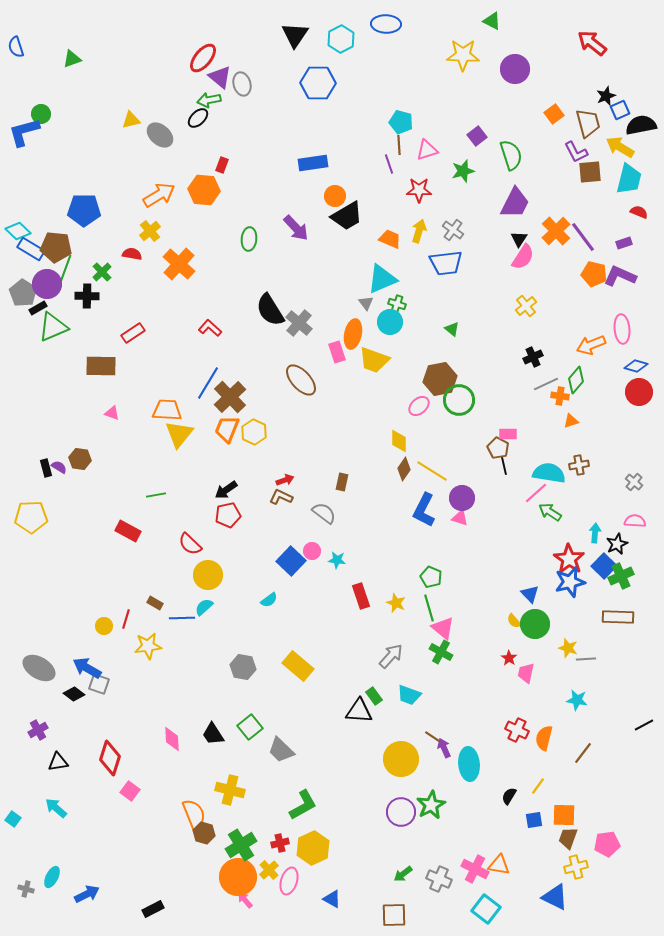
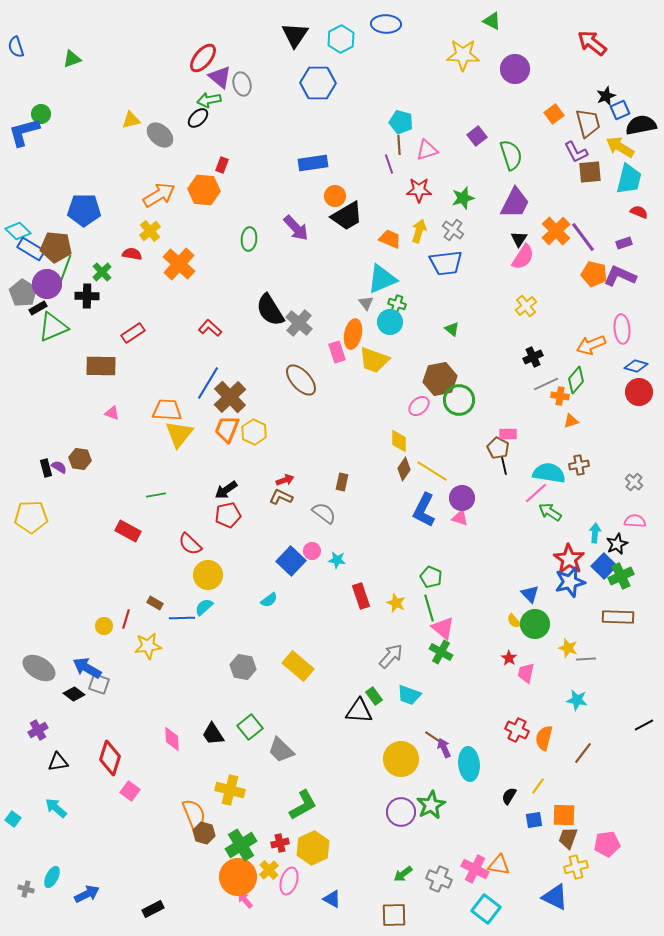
green star at (463, 171): moved 27 px down
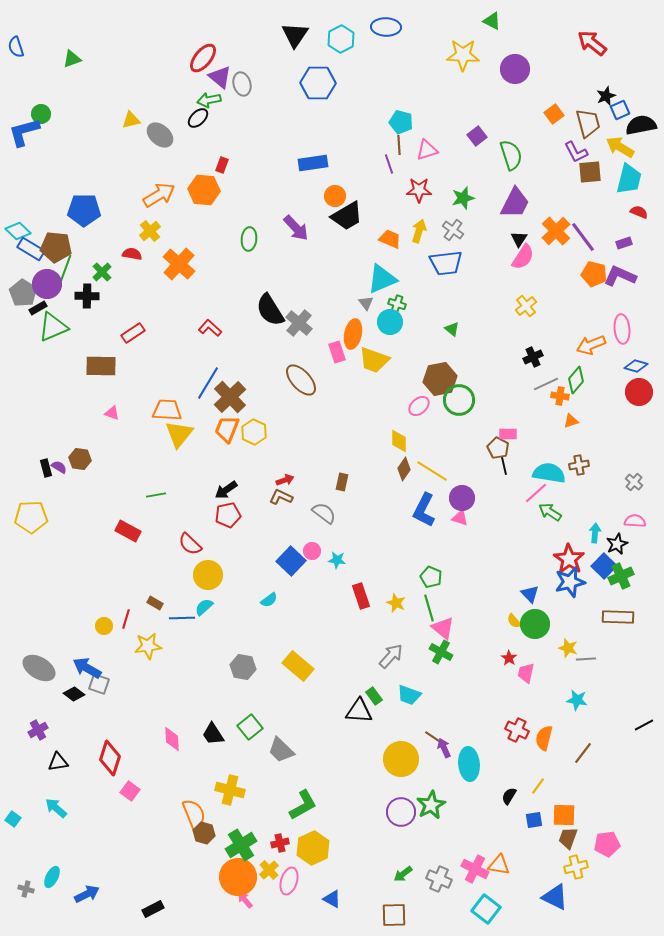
blue ellipse at (386, 24): moved 3 px down
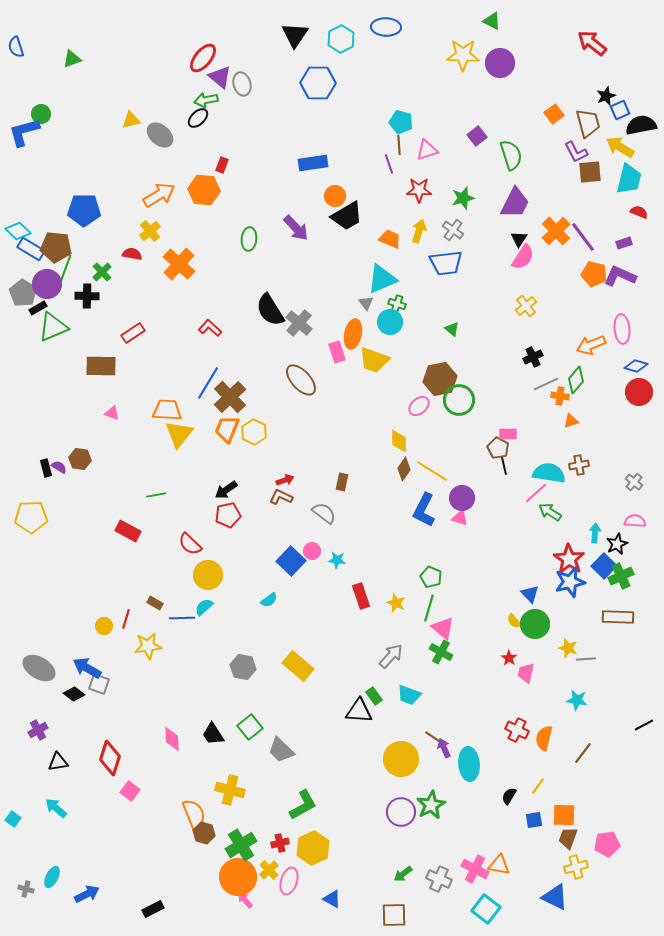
purple circle at (515, 69): moved 15 px left, 6 px up
green arrow at (209, 100): moved 3 px left
green line at (429, 608): rotated 32 degrees clockwise
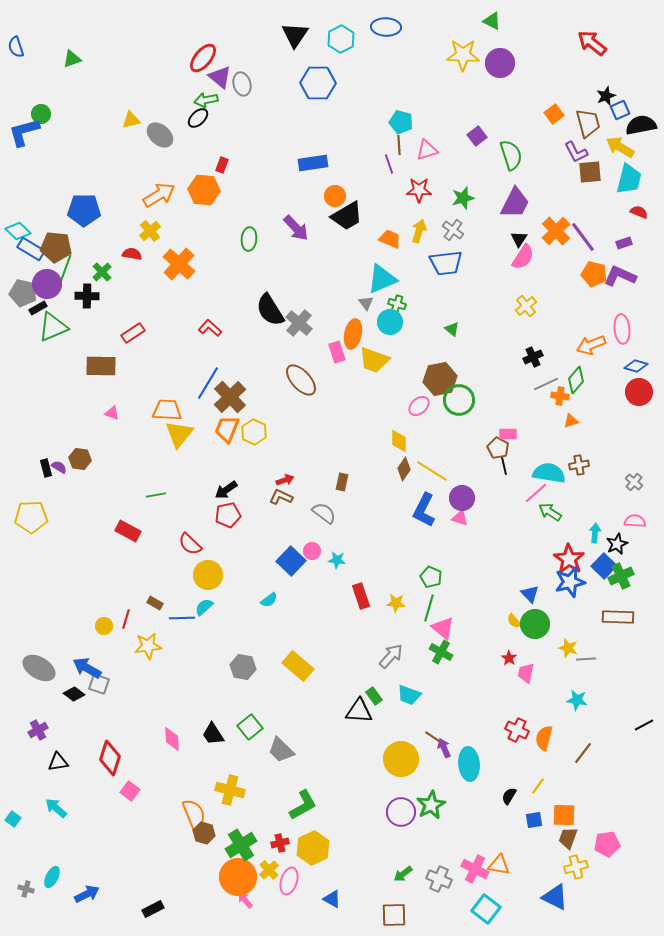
gray pentagon at (23, 293): rotated 20 degrees counterclockwise
yellow star at (396, 603): rotated 18 degrees counterclockwise
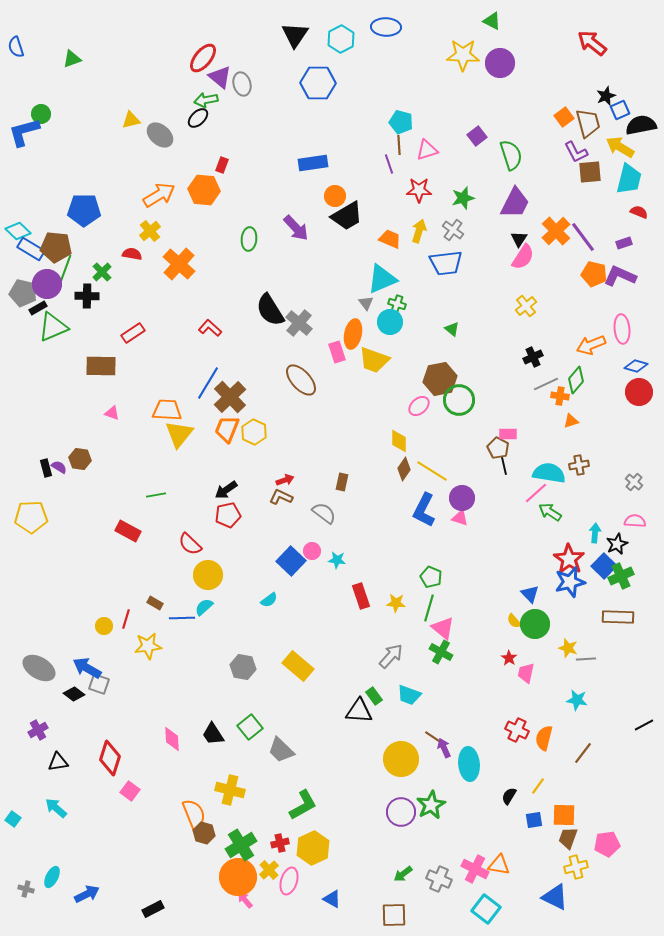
orange square at (554, 114): moved 10 px right, 3 px down
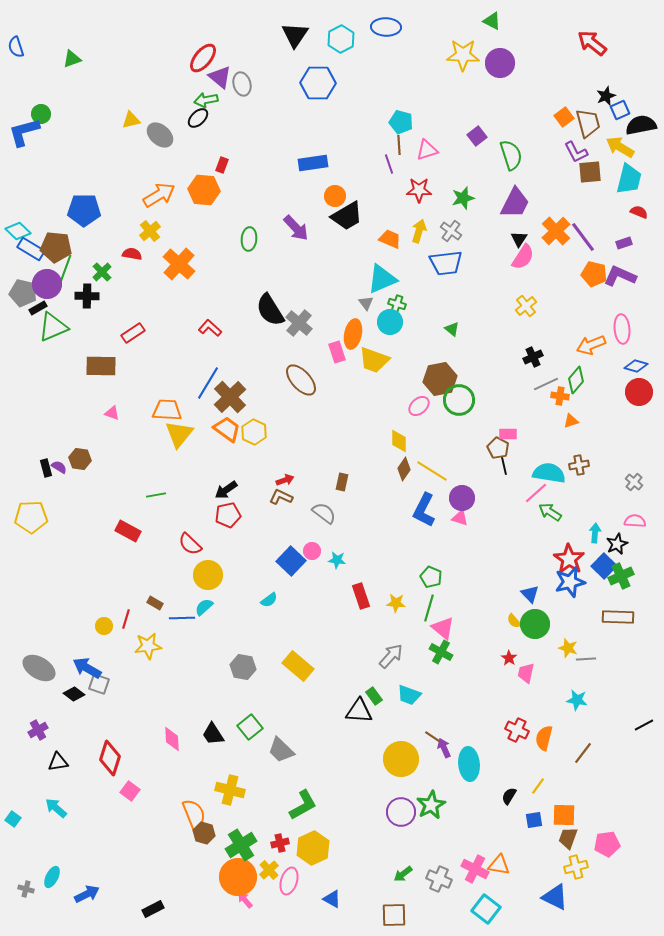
gray cross at (453, 230): moved 2 px left, 1 px down
orange trapezoid at (227, 429): rotated 104 degrees clockwise
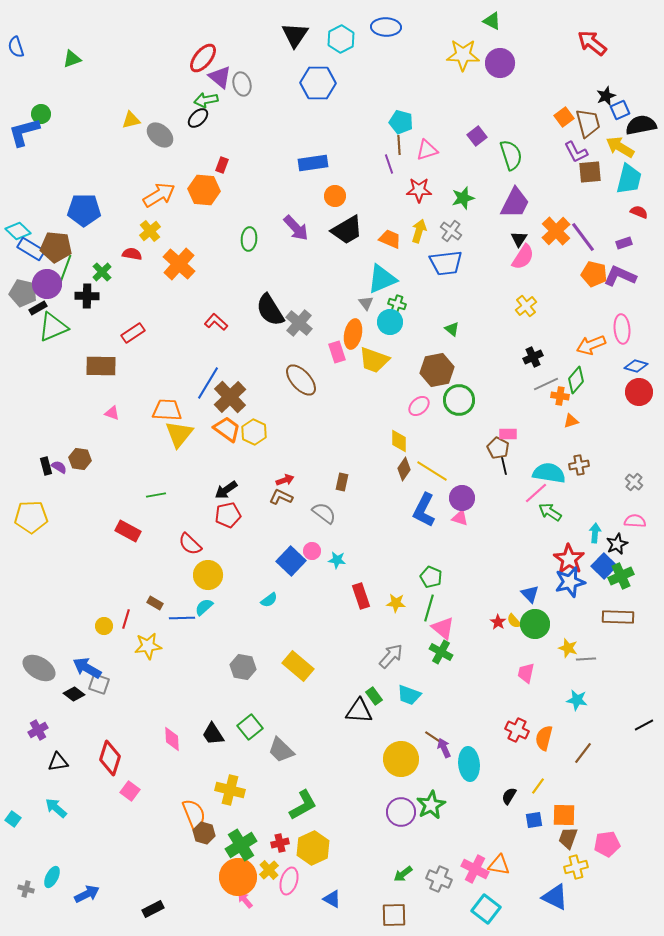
black trapezoid at (347, 216): moved 14 px down
red L-shape at (210, 328): moved 6 px right, 6 px up
brown hexagon at (440, 379): moved 3 px left, 9 px up
black rectangle at (46, 468): moved 2 px up
red star at (509, 658): moved 11 px left, 36 px up
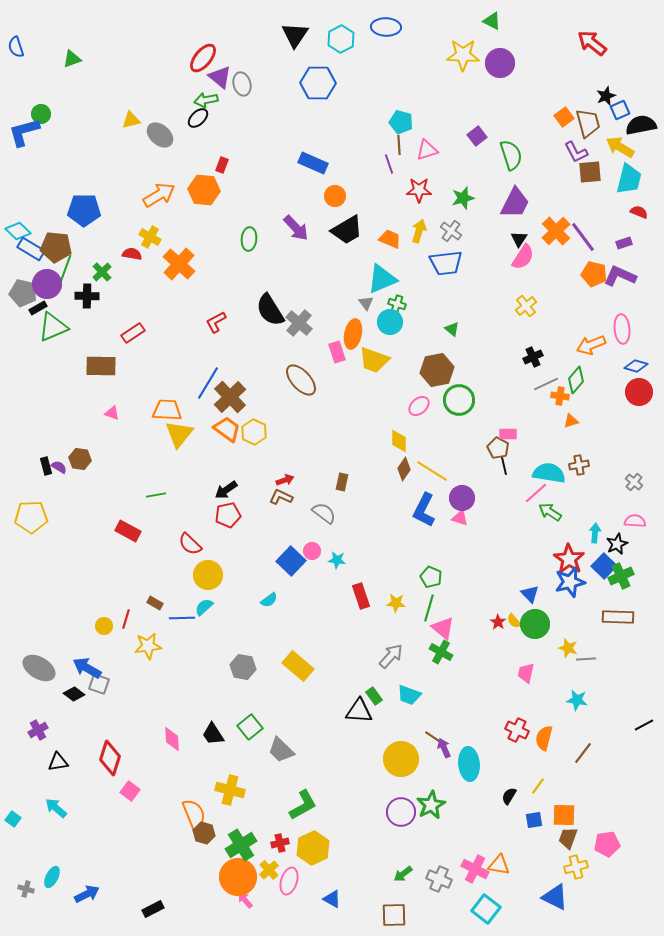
blue rectangle at (313, 163): rotated 32 degrees clockwise
yellow cross at (150, 231): moved 6 px down; rotated 20 degrees counterclockwise
red L-shape at (216, 322): rotated 70 degrees counterclockwise
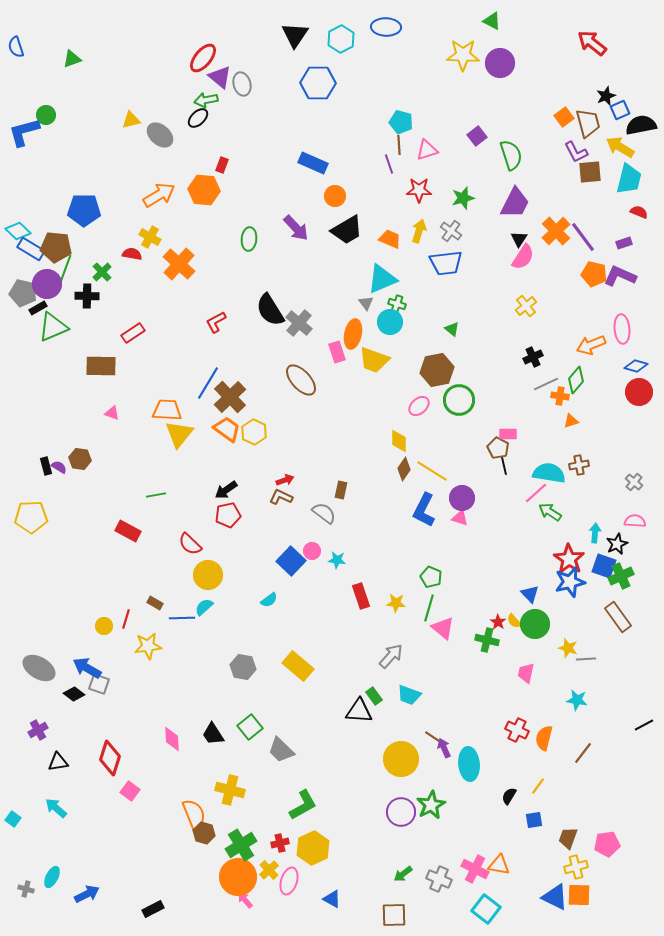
green circle at (41, 114): moved 5 px right, 1 px down
brown rectangle at (342, 482): moved 1 px left, 8 px down
blue square at (604, 566): rotated 25 degrees counterclockwise
brown rectangle at (618, 617): rotated 52 degrees clockwise
green cross at (441, 652): moved 46 px right, 12 px up; rotated 15 degrees counterclockwise
orange square at (564, 815): moved 15 px right, 80 px down
